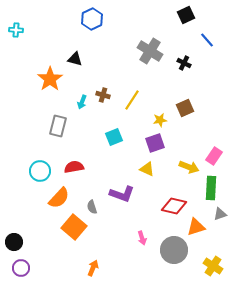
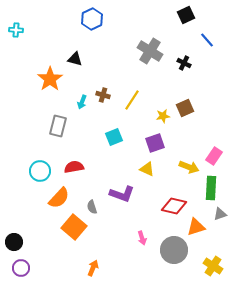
yellow star: moved 3 px right, 4 px up
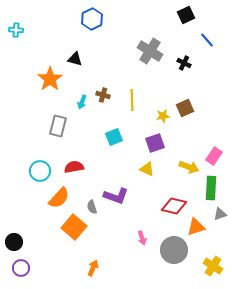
yellow line: rotated 35 degrees counterclockwise
purple L-shape: moved 6 px left, 2 px down
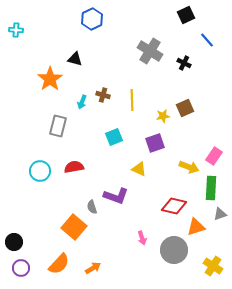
yellow triangle: moved 8 px left
orange semicircle: moved 66 px down
orange arrow: rotated 35 degrees clockwise
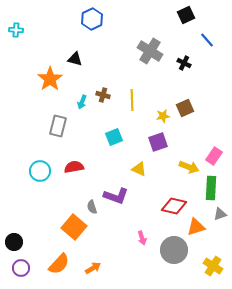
purple square: moved 3 px right, 1 px up
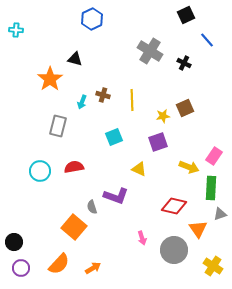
orange triangle: moved 2 px right, 2 px down; rotated 48 degrees counterclockwise
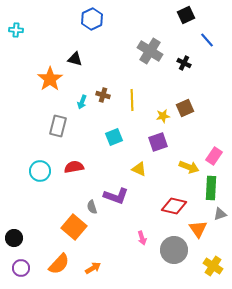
black circle: moved 4 px up
